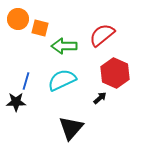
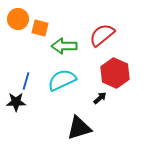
black triangle: moved 8 px right; rotated 32 degrees clockwise
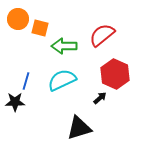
red hexagon: moved 1 px down
black star: moved 1 px left
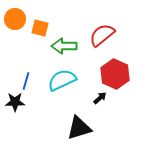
orange circle: moved 3 px left
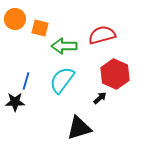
red semicircle: rotated 24 degrees clockwise
cyan semicircle: rotated 28 degrees counterclockwise
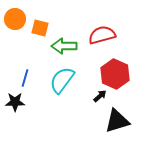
blue line: moved 1 px left, 3 px up
black arrow: moved 2 px up
black triangle: moved 38 px right, 7 px up
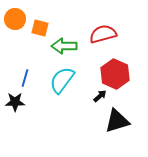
red semicircle: moved 1 px right, 1 px up
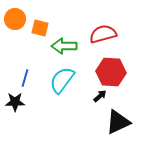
red hexagon: moved 4 px left, 2 px up; rotated 20 degrees counterclockwise
black triangle: moved 1 px right, 1 px down; rotated 8 degrees counterclockwise
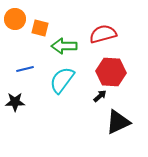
blue line: moved 9 px up; rotated 60 degrees clockwise
